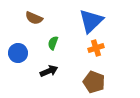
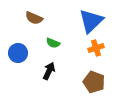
green semicircle: rotated 88 degrees counterclockwise
black arrow: rotated 42 degrees counterclockwise
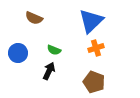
green semicircle: moved 1 px right, 7 px down
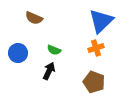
blue triangle: moved 10 px right
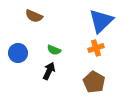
brown semicircle: moved 2 px up
brown pentagon: rotated 10 degrees clockwise
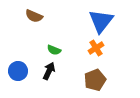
blue triangle: rotated 8 degrees counterclockwise
orange cross: rotated 14 degrees counterclockwise
blue circle: moved 18 px down
brown pentagon: moved 1 px right, 2 px up; rotated 20 degrees clockwise
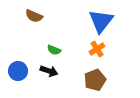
orange cross: moved 1 px right, 1 px down
black arrow: rotated 84 degrees clockwise
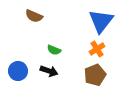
brown pentagon: moved 5 px up
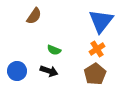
brown semicircle: rotated 78 degrees counterclockwise
blue circle: moved 1 px left
brown pentagon: moved 1 px up; rotated 10 degrees counterclockwise
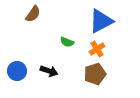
brown semicircle: moved 1 px left, 2 px up
blue triangle: rotated 24 degrees clockwise
green semicircle: moved 13 px right, 8 px up
brown pentagon: rotated 15 degrees clockwise
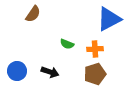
blue triangle: moved 8 px right, 2 px up
green semicircle: moved 2 px down
orange cross: moved 2 px left; rotated 28 degrees clockwise
black arrow: moved 1 px right, 1 px down
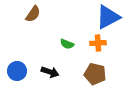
blue triangle: moved 1 px left, 2 px up
orange cross: moved 3 px right, 6 px up
brown pentagon: rotated 30 degrees clockwise
